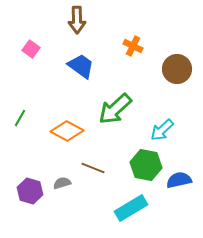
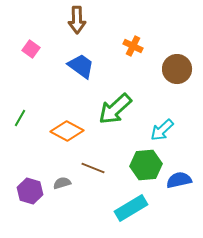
green hexagon: rotated 16 degrees counterclockwise
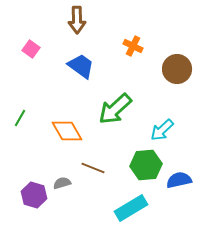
orange diamond: rotated 32 degrees clockwise
purple hexagon: moved 4 px right, 4 px down
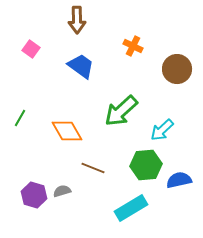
green arrow: moved 6 px right, 2 px down
gray semicircle: moved 8 px down
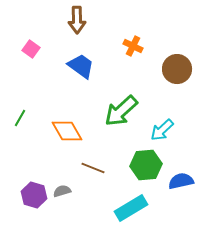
blue semicircle: moved 2 px right, 1 px down
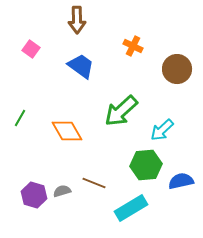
brown line: moved 1 px right, 15 px down
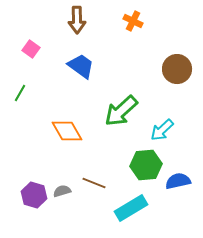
orange cross: moved 25 px up
green line: moved 25 px up
blue semicircle: moved 3 px left
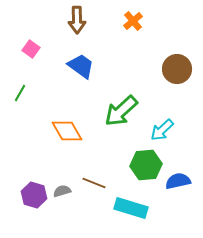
orange cross: rotated 24 degrees clockwise
cyan rectangle: rotated 48 degrees clockwise
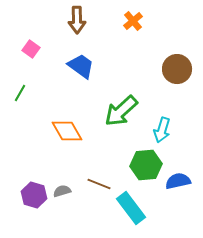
cyan arrow: rotated 30 degrees counterclockwise
brown line: moved 5 px right, 1 px down
cyan rectangle: rotated 36 degrees clockwise
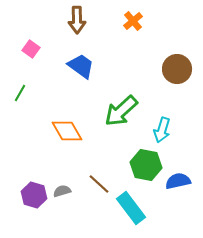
green hexagon: rotated 16 degrees clockwise
brown line: rotated 20 degrees clockwise
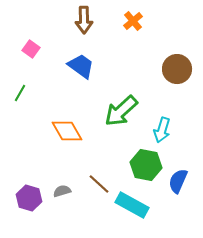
brown arrow: moved 7 px right
blue semicircle: rotated 55 degrees counterclockwise
purple hexagon: moved 5 px left, 3 px down
cyan rectangle: moved 1 px right, 3 px up; rotated 24 degrees counterclockwise
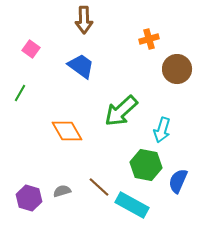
orange cross: moved 16 px right, 18 px down; rotated 24 degrees clockwise
brown line: moved 3 px down
